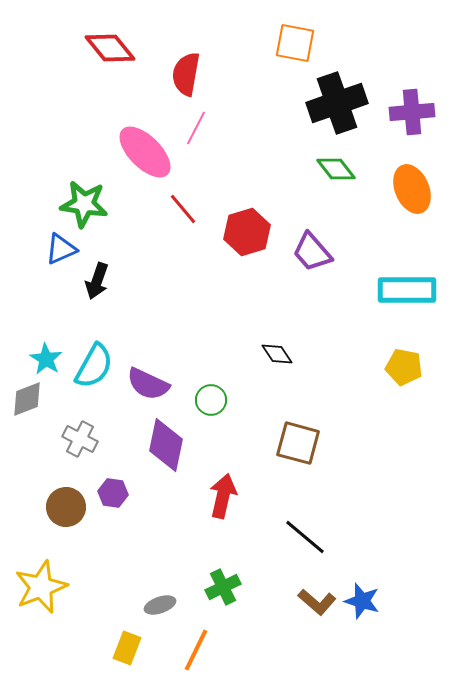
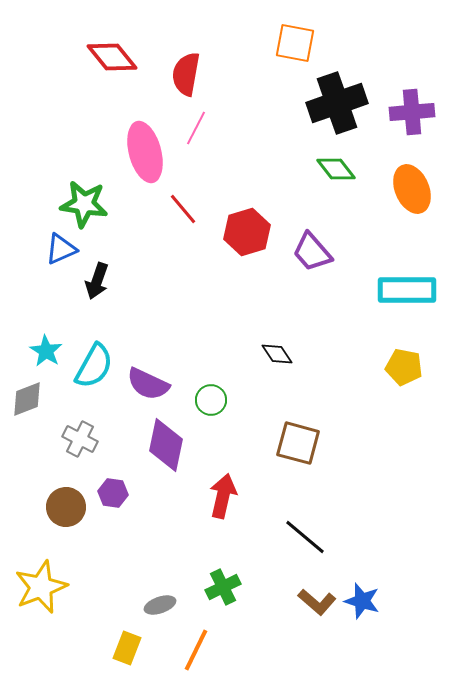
red diamond: moved 2 px right, 9 px down
pink ellipse: rotated 30 degrees clockwise
cyan star: moved 8 px up
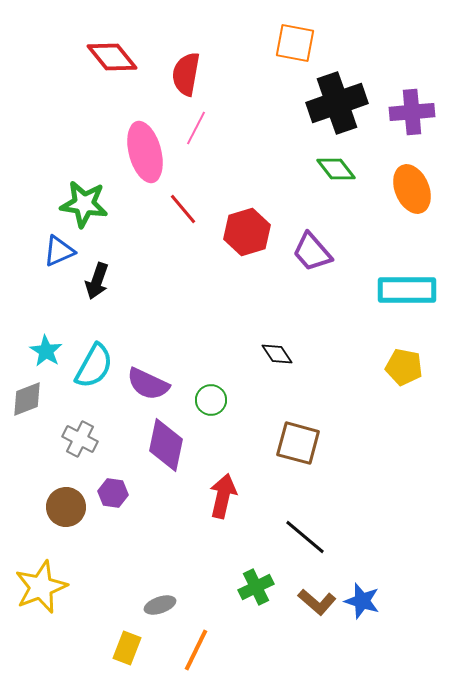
blue triangle: moved 2 px left, 2 px down
green cross: moved 33 px right
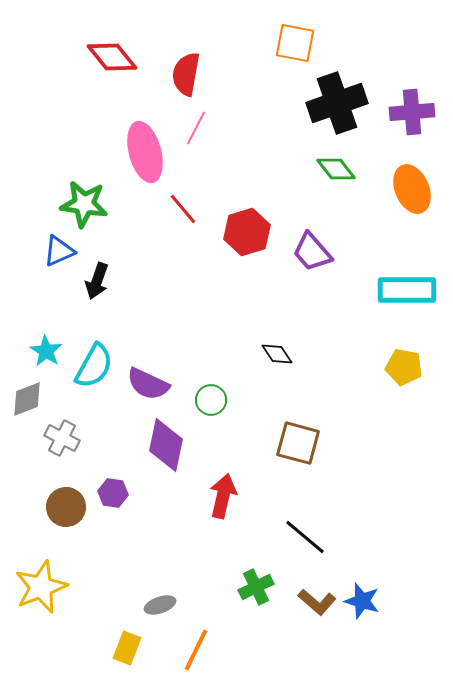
gray cross: moved 18 px left, 1 px up
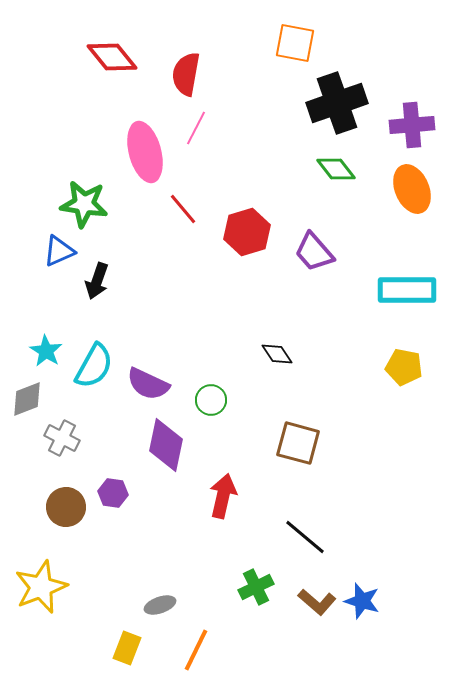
purple cross: moved 13 px down
purple trapezoid: moved 2 px right
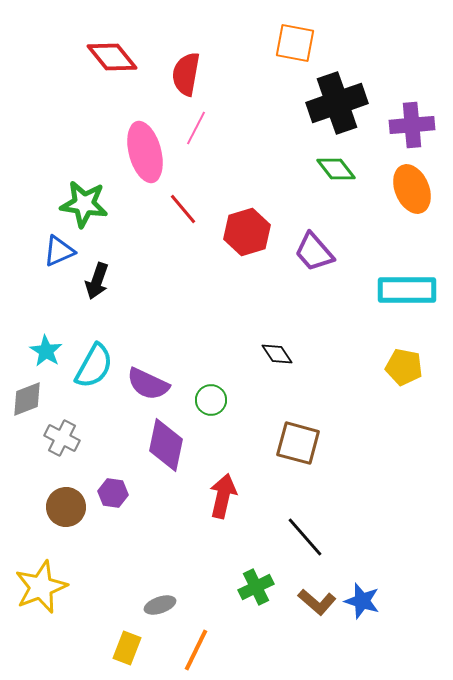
black line: rotated 9 degrees clockwise
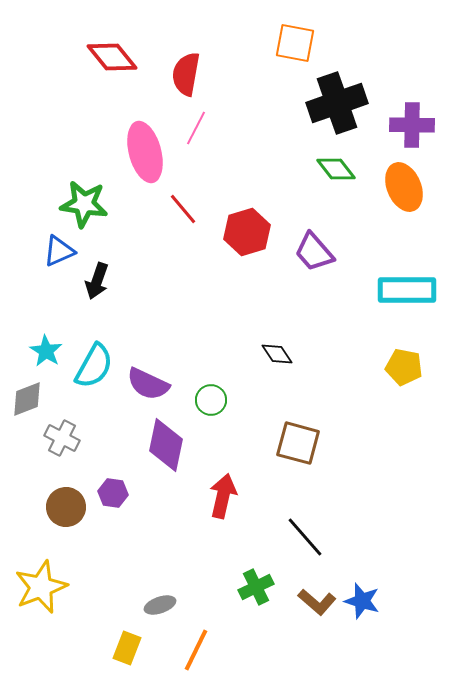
purple cross: rotated 6 degrees clockwise
orange ellipse: moved 8 px left, 2 px up
